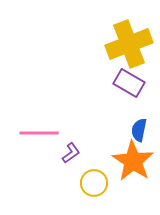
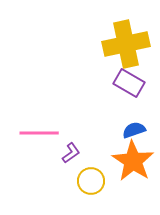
yellow cross: moved 3 px left; rotated 9 degrees clockwise
blue semicircle: moved 5 px left; rotated 60 degrees clockwise
yellow circle: moved 3 px left, 2 px up
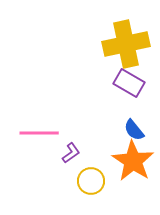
blue semicircle: rotated 110 degrees counterclockwise
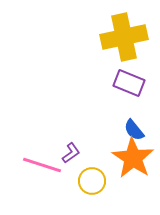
yellow cross: moved 2 px left, 7 px up
purple rectangle: rotated 8 degrees counterclockwise
pink line: moved 3 px right, 32 px down; rotated 18 degrees clockwise
orange star: moved 3 px up
yellow circle: moved 1 px right
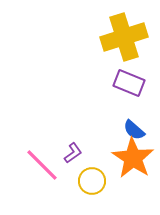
yellow cross: rotated 6 degrees counterclockwise
blue semicircle: rotated 10 degrees counterclockwise
purple L-shape: moved 2 px right
pink line: rotated 27 degrees clockwise
